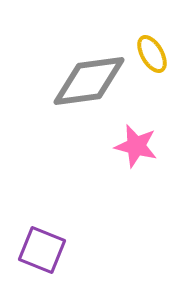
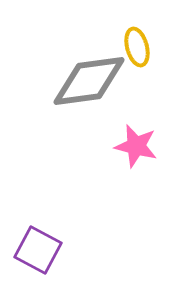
yellow ellipse: moved 15 px left, 7 px up; rotated 15 degrees clockwise
purple square: moved 4 px left; rotated 6 degrees clockwise
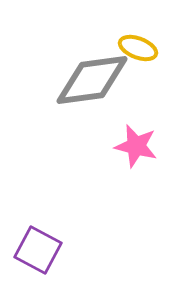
yellow ellipse: moved 1 px right, 1 px down; rotated 54 degrees counterclockwise
gray diamond: moved 3 px right, 1 px up
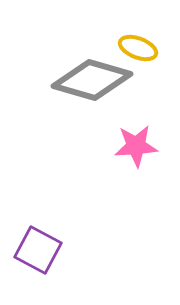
gray diamond: rotated 24 degrees clockwise
pink star: rotated 18 degrees counterclockwise
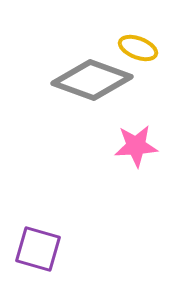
gray diamond: rotated 4 degrees clockwise
purple square: moved 1 px up; rotated 12 degrees counterclockwise
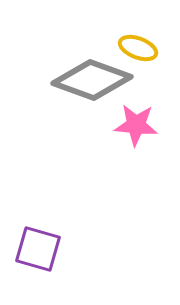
pink star: moved 21 px up; rotated 9 degrees clockwise
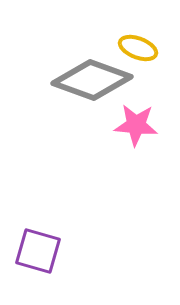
purple square: moved 2 px down
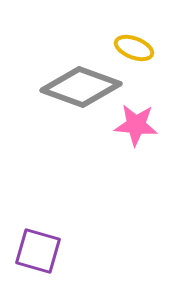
yellow ellipse: moved 4 px left
gray diamond: moved 11 px left, 7 px down
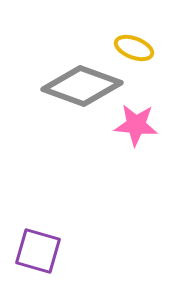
gray diamond: moved 1 px right, 1 px up
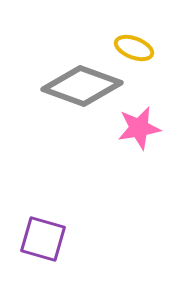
pink star: moved 3 px right, 3 px down; rotated 15 degrees counterclockwise
purple square: moved 5 px right, 12 px up
